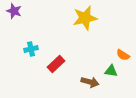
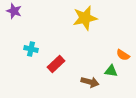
cyan cross: rotated 24 degrees clockwise
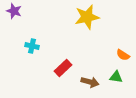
yellow star: moved 2 px right, 1 px up
cyan cross: moved 1 px right, 3 px up
red rectangle: moved 7 px right, 4 px down
green triangle: moved 5 px right, 6 px down
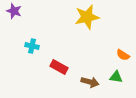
red rectangle: moved 4 px left, 1 px up; rotated 72 degrees clockwise
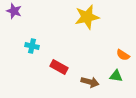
green triangle: moved 1 px up
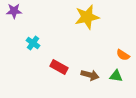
purple star: rotated 21 degrees counterclockwise
cyan cross: moved 1 px right, 3 px up; rotated 24 degrees clockwise
brown arrow: moved 7 px up
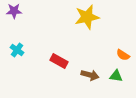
cyan cross: moved 16 px left, 7 px down
red rectangle: moved 6 px up
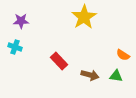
purple star: moved 7 px right, 10 px down
yellow star: moved 3 px left; rotated 20 degrees counterclockwise
cyan cross: moved 2 px left, 3 px up; rotated 16 degrees counterclockwise
red rectangle: rotated 18 degrees clockwise
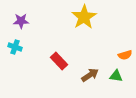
orange semicircle: moved 2 px right; rotated 48 degrees counterclockwise
brown arrow: rotated 48 degrees counterclockwise
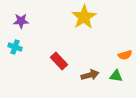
brown arrow: rotated 18 degrees clockwise
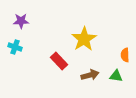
yellow star: moved 22 px down
orange semicircle: rotated 104 degrees clockwise
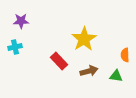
cyan cross: rotated 32 degrees counterclockwise
brown arrow: moved 1 px left, 4 px up
